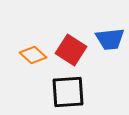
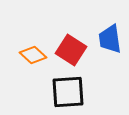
blue trapezoid: rotated 88 degrees clockwise
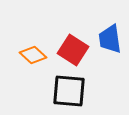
red square: moved 2 px right
black square: moved 1 px right, 1 px up; rotated 9 degrees clockwise
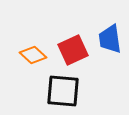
red square: rotated 32 degrees clockwise
black square: moved 6 px left
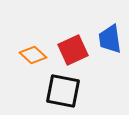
black square: rotated 6 degrees clockwise
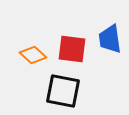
red square: moved 1 px left, 1 px up; rotated 32 degrees clockwise
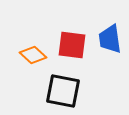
red square: moved 4 px up
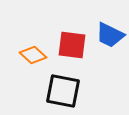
blue trapezoid: moved 4 px up; rotated 56 degrees counterclockwise
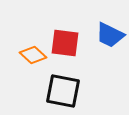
red square: moved 7 px left, 2 px up
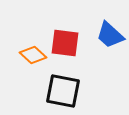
blue trapezoid: rotated 16 degrees clockwise
